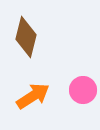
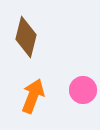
orange arrow: rotated 36 degrees counterclockwise
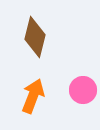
brown diamond: moved 9 px right
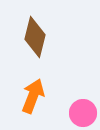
pink circle: moved 23 px down
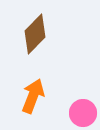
brown diamond: moved 3 px up; rotated 30 degrees clockwise
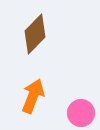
pink circle: moved 2 px left
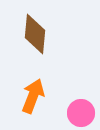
brown diamond: rotated 39 degrees counterclockwise
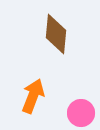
brown diamond: moved 21 px right
